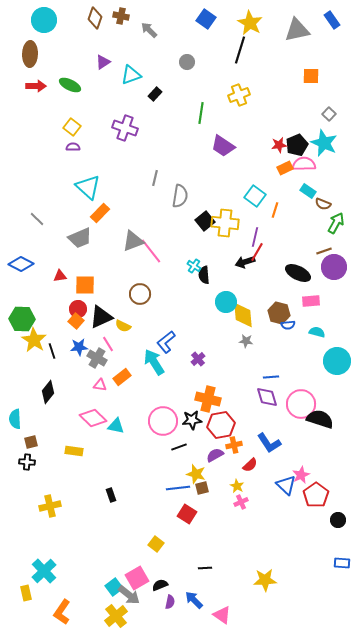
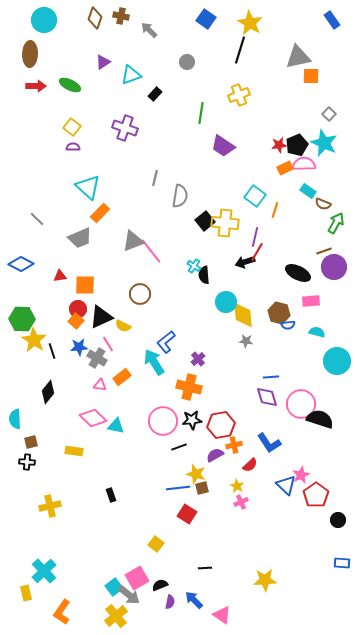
gray triangle at (297, 30): moved 1 px right, 27 px down
orange cross at (208, 399): moved 19 px left, 12 px up
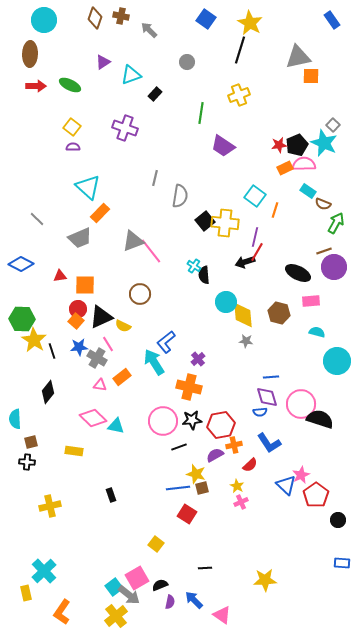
gray square at (329, 114): moved 4 px right, 11 px down
blue semicircle at (288, 325): moved 28 px left, 87 px down
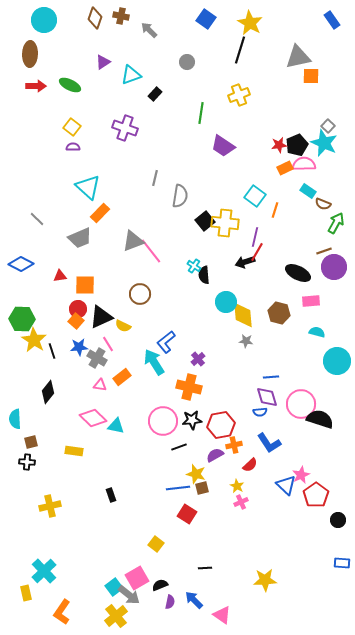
gray square at (333, 125): moved 5 px left, 1 px down
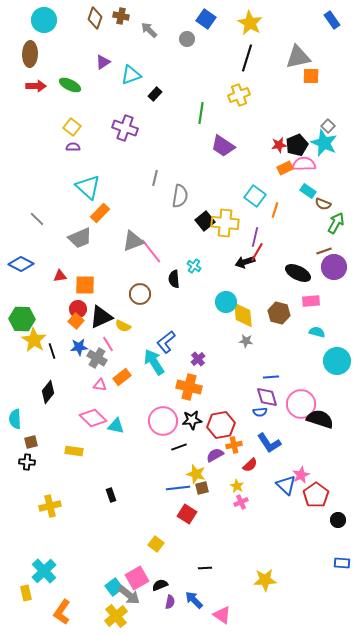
black line at (240, 50): moved 7 px right, 8 px down
gray circle at (187, 62): moved 23 px up
black semicircle at (204, 275): moved 30 px left, 4 px down
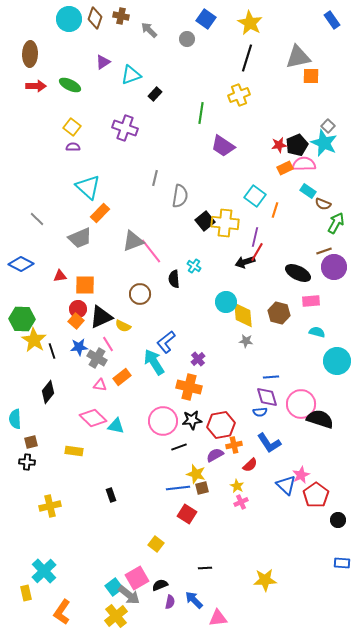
cyan circle at (44, 20): moved 25 px right, 1 px up
pink triangle at (222, 615): moved 4 px left, 3 px down; rotated 42 degrees counterclockwise
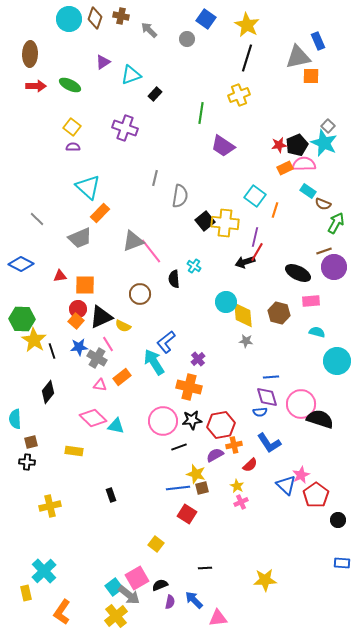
blue rectangle at (332, 20): moved 14 px left, 21 px down; rotated 12 degrees clockwise
yellow star at (250, 23): moved 3 px left, 2 px down
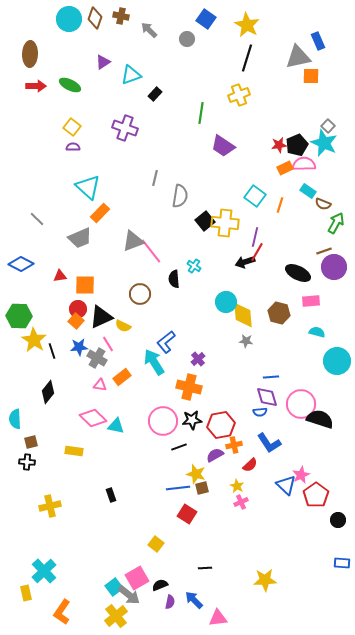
orange line at (275, 210): moved 5 px right, 5 px up
green hexagon at (22, 319): moved 3 px left, 3 px up
